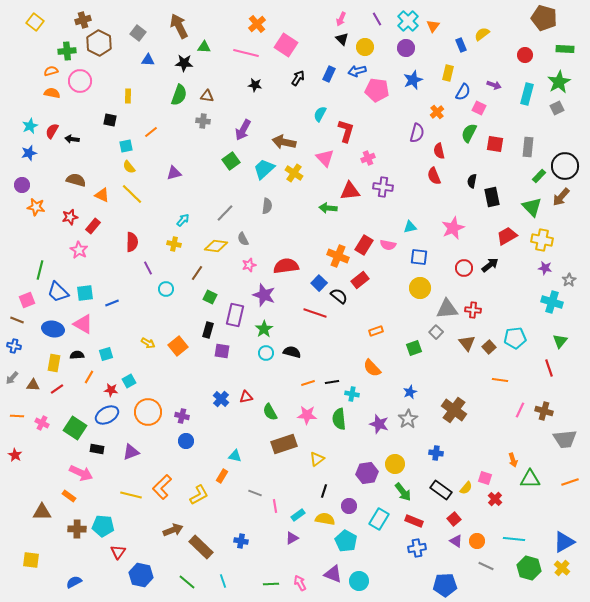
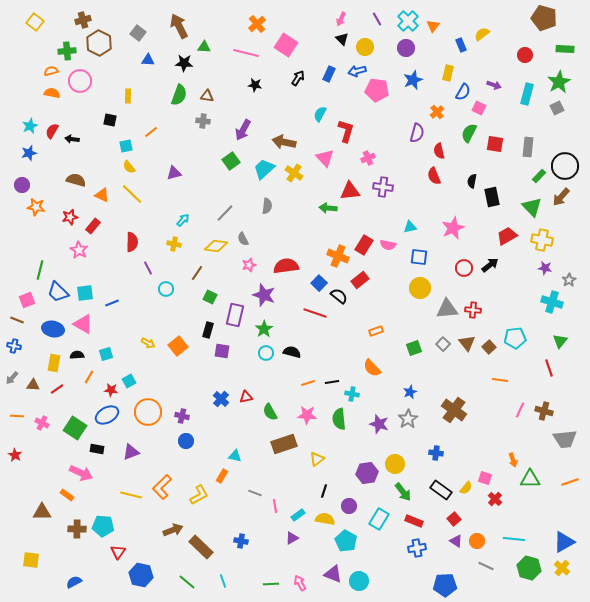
gray square at (436, 332): moved 7 px right, 12 px down
orange rectangle at (69, 496): moved 2 px left, 1 px up
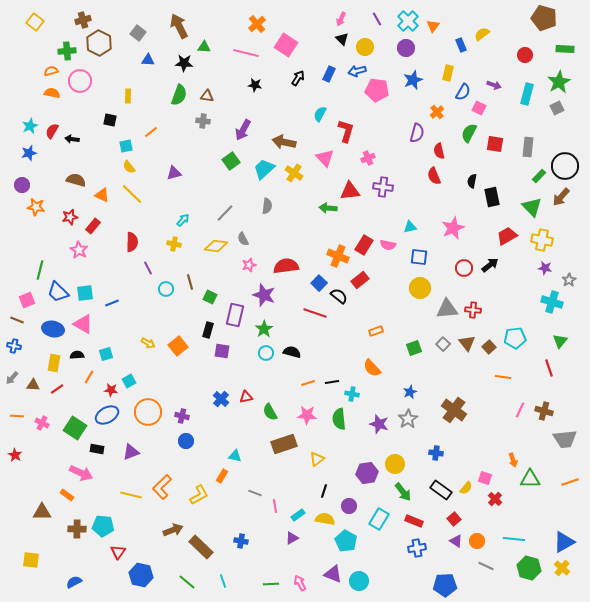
brown line at (197, 273): moved 7 px left, 9 px down; rotated 49 degrees counterclockwise
orange line at (500, 380): moved 3 px right, 3 px up
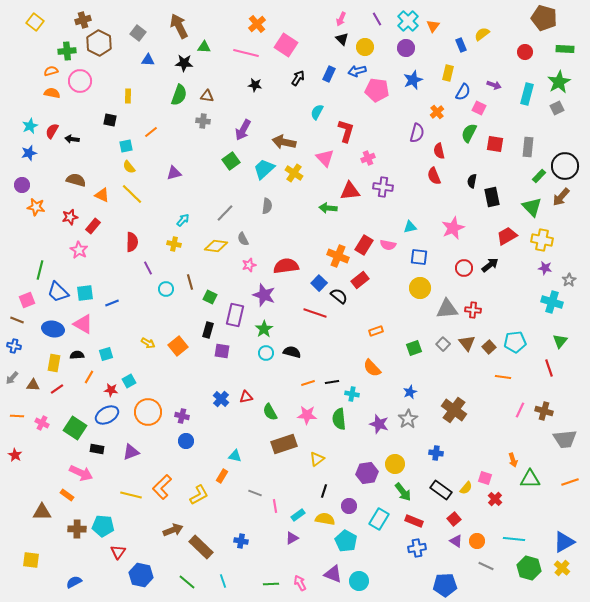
red circle at (525, 55): moved 3 px up
cyan semicircle at (320, 114): moved 3 px left, 2 px up
cyan pentagon at (515, 338): moved 4 px down
